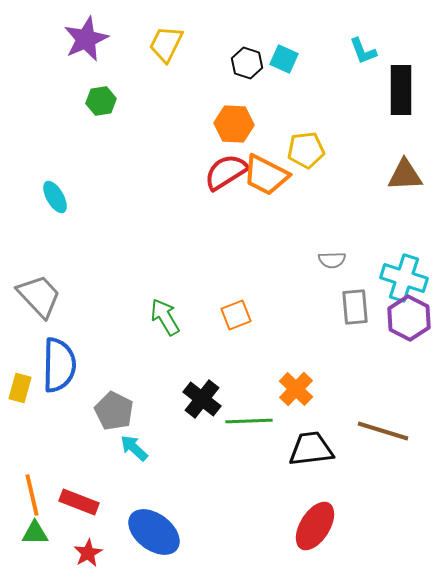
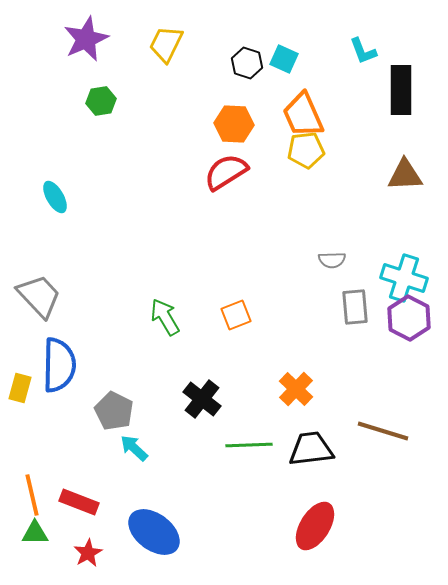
orange trapezoid: moved 37 px right, 60 px up; rotated 39 degrees clockwise
green line: moved 24 px down
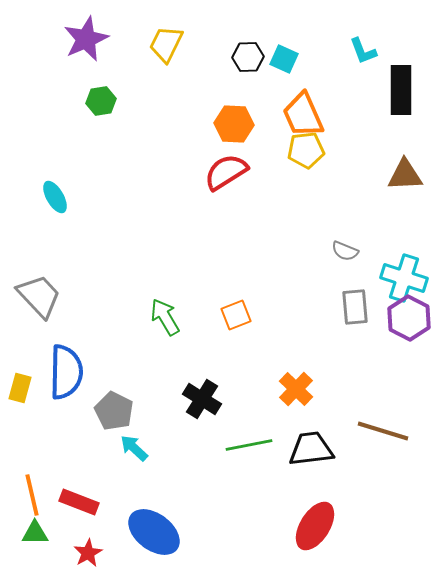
black hexagon: moved 1 px right, 6 px up; rotated 20 degrees counterclockwise
gray semicircle: moved 13 px right, 9 px up; rotated 24 degrees clockwise
blue semicircle: moved 7 px right, 7 px down
black cross: rotated 6 degrees counterclockwise
green line: rotated 9 degrees counterclockwise
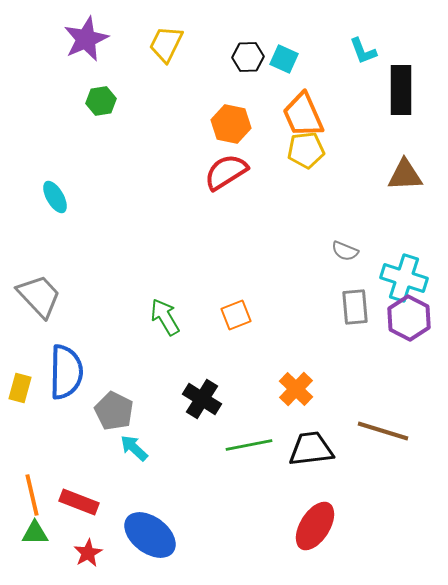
orange hexagon: moved 3 px left; rotated 9 degrees clockwise
blue ellipse: moved 4 px left, 3 px down
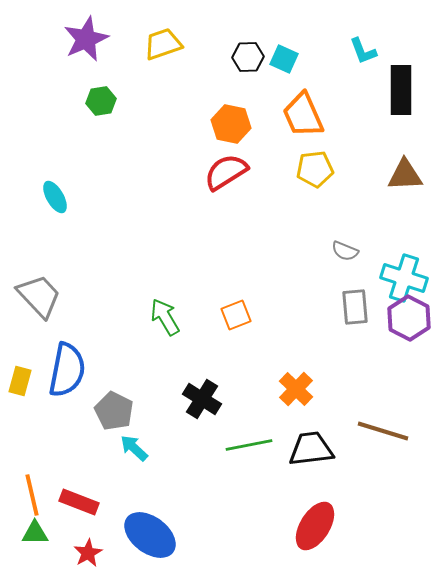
yellow trapezoid: moved 3 px left; rotated 45 degrees clockwise
yellow pentagon: moved 9 px right, 19 px down
blue semicircle: moved 1 px right, 2 px up; rotated 10 degrees clockwise
yellow rectangle: moved 7 px up
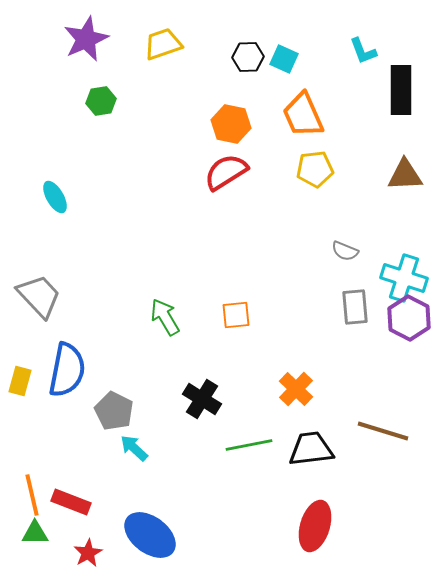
orange square: rotated 16 degrees clockwise
red rectangle: moved 8 px left
red ellipse: rotated 15 degrees counterclockwise
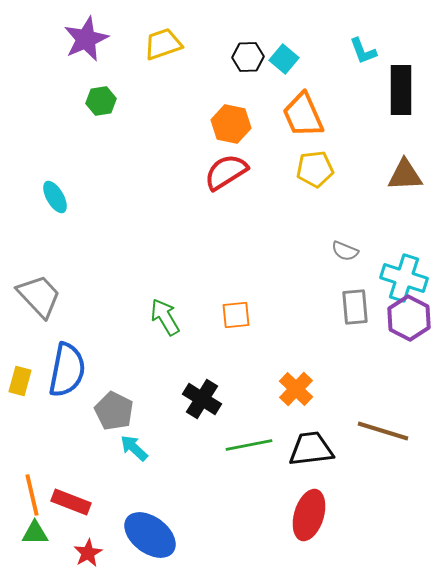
cyan square: rotated 16 degrees clockwise
red ellipse: moved 6 px left, 11 px up
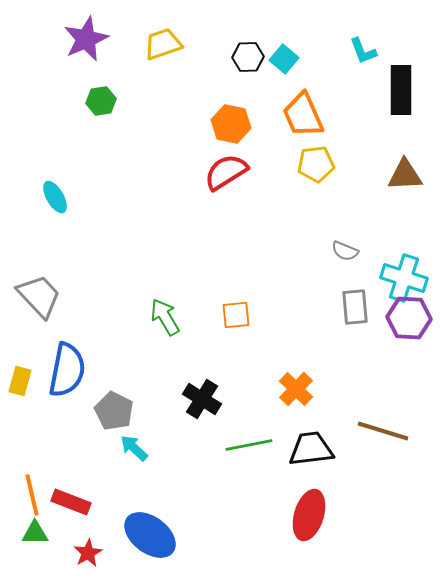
yellow pentagon: moved 1 px right, 5 px up
purple hexagon: rotated 24 degrees counterclockwise
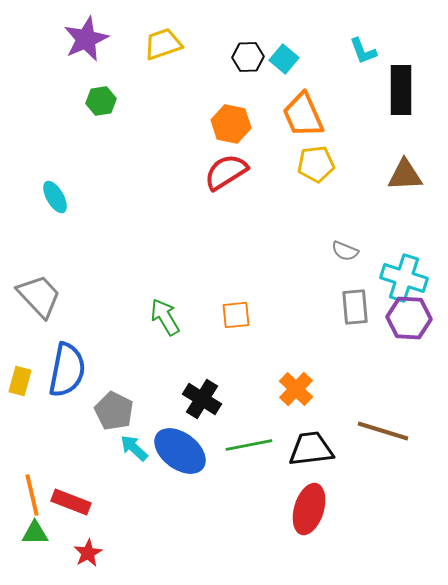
red ellipse: moved 6 px up
blue ellipse: moved 30 px right, 84 px up
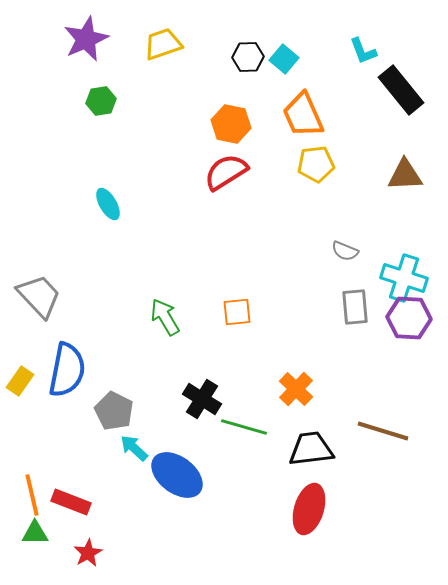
black rectangle: rotated 39 degrees counterclockwise
cyan ellipse: moved 53 px right, 7 px down
orange square: moved 1 px right, 3 px up
yellow rectangle: rotated 20 degrees clockwise
green line: moved 5 px left, 18 px up; rotated 27 degrees clockwise
blue ellipse: moved 3 px left, 24 px down
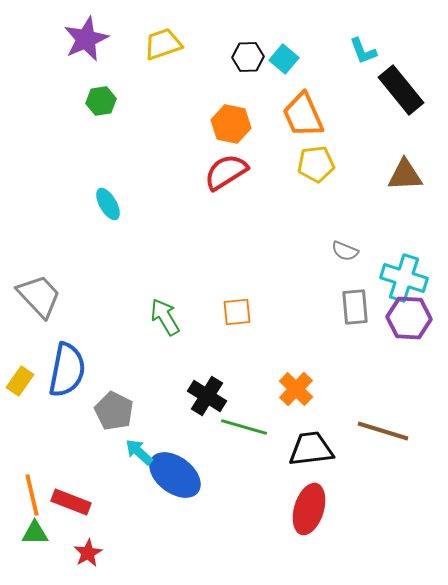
black cross: moved 5 px right, 3 px up
cyan arrow: moved 5 px right, 4 px down
blue ellipse: moved 2 px left
